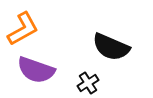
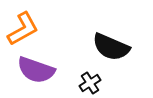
black cross: moved 2 px right
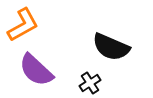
orange L-shape: moved 4 px up
purple semicircle: rotated 24 degrees clockwise
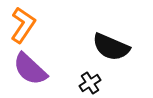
orange L-shape: rotated 27 degrees counterclockwise
purple semicircle: moved 6 px left, 1 px up
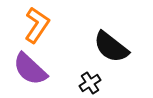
orange L-shape: moved 14 px right
black semicircle: rotated 15 degrees clockwise
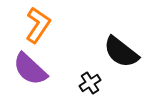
orange L-shape: moved 1 px right
black semicircle: moved 10 px right, 5 px down
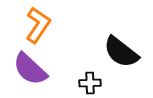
black cross: rotated 30 degrees clockwise
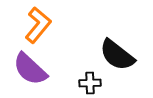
orange L-shape: rotated 6 degrees clockwise
black semicircle: moved 4 px left, 3 px down
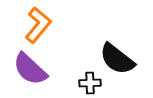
black semicircle: moved 4 px down
